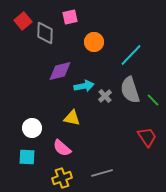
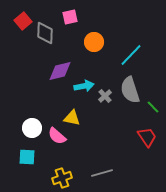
green line: moved 7 px down
pink semicircle: moved 5 px left, 12 px up
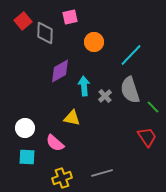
purple diamond: rotated 15 degrees counterclockwise
cyan arrow: rotated 84 degrees counterclockwise
white circle: moved 7 px left
pink semicircle: moved 2 px left, 7 px down
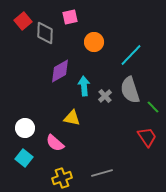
cyan square: moved 3 px left, 1 px down; rotated 36 degrees clockwise
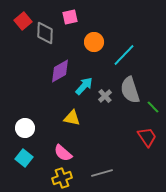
cyan line: moved 7 px left
cyan arrow: rotated 48 degrees clockwise
pink semicircle: moved 8 px right, 10 px down
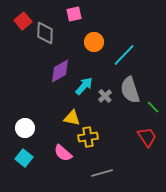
pink square: moved 4 px right, 3 px up
yellow cross: moved 26 px right, 41 px up; rotated 12 degrees clockwise
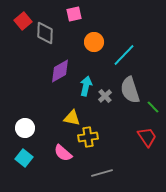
cyan arrow: moved 2 px right; rotated 30 degrees counterclockwise
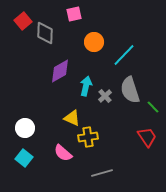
yellow triangle: rotated 12 degrees clockwise
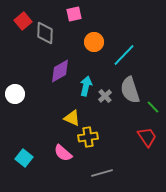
white circle: moved 10 px left, 34 px up
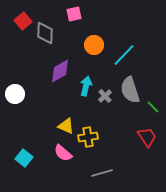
orange circle: moved 3 px down
yellow triangle: moved 6 px left, 8 px down
